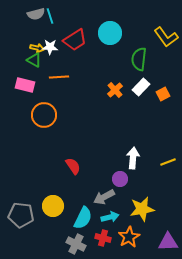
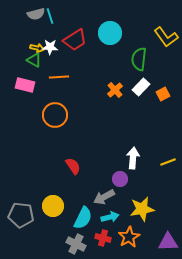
orange circle: moved 11 px right
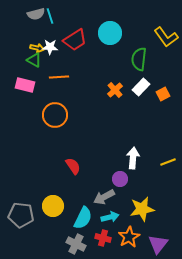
purple triangle: moved 10 px left, 2 px down; rotated 50 degrees counterclockwise
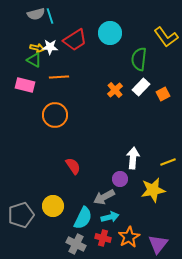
yellow star: moved 11 px right, 19 px up
gray pentagon: rotated 25 degrees counterclockwise
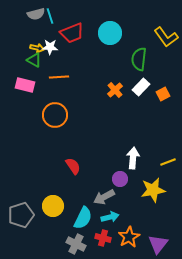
red trapezoid: moved 3 px left, 7 px up; rotated 10 degrees clockwise
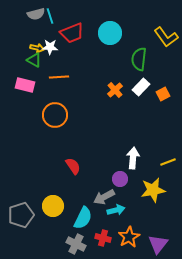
cyan arrow: moved 6 px right, 7 px up
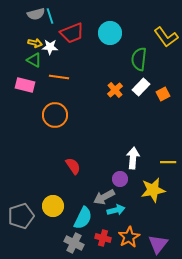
yellow arrow: moved 2 px left, 5 px up
orange line: rotated 12 degrees clockwise
yellow line: rotated 21 degrees clockwise
gray pentagon: moved 1 px down
gray cross: moved 2 px left, 1 px up
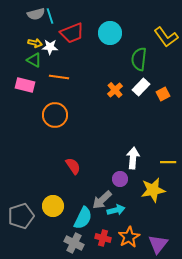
gray arrow: moved 2 px left, 3 px down; rotated 15 degrees counterclockwise
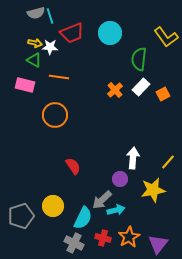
gray semicircle: moved 1 px up
yellow line: rotated 49 degrees counterclockwise
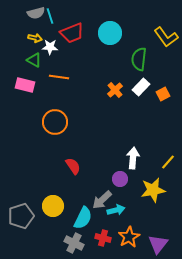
yellow arrow: moved 5 px up
orange circle: moved 7 px down
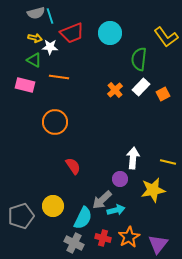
yellow line: rotated 63 degrees clockwise
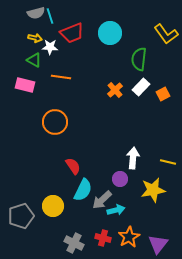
yellow L-shape: moved 3 px up
orange line: moved 2 px right
cyan semicircle: moved 28 px up
